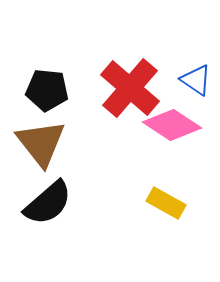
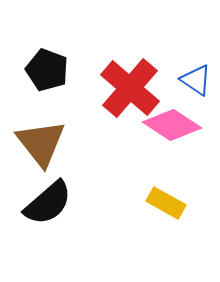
black pentagon: moved 20 px up; rotated 15 degrees clockwise
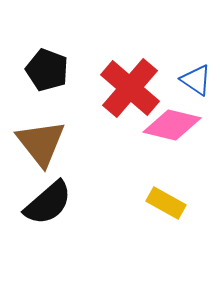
pink diamond: rotated 20 degrees counterclockwise
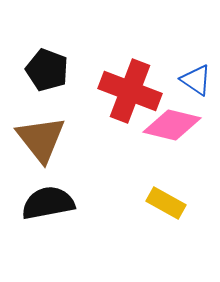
red cross: moved 3 px down; rotated 20 degrees counterclockwise
brown triangle: moved 4 px up
black semicircle: rotated 150 degrees counterclockwise
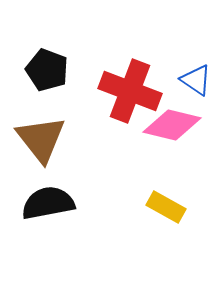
yellow rectangle: moved 4 px down
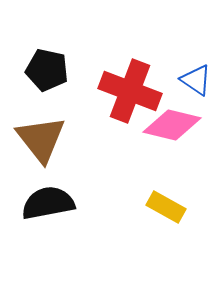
black pentagon: rotated 9 degrees counterclockwise
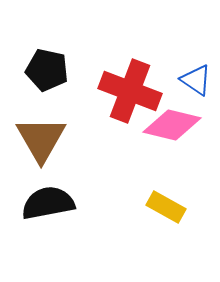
brown triangle: rotated 8 degrees clockwise
